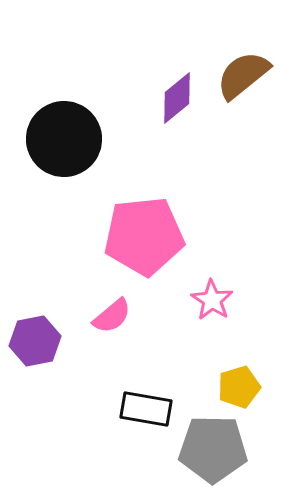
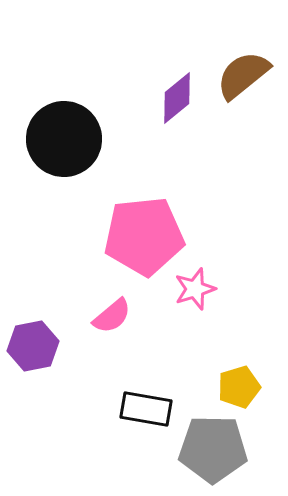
pink star: moved 17 px left, 11 px up; rotated 21 degrees clockwise
purple hexagon: moved 2 px left, 5 px down
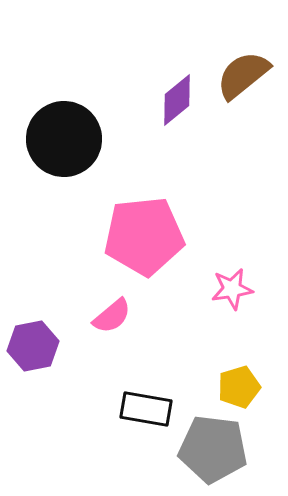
purple diamond: moved 2 px down
pink star: moved 37 px right; rotated 9 degrees clockwise
gray pentagon: rotated 6 degrees clockwise
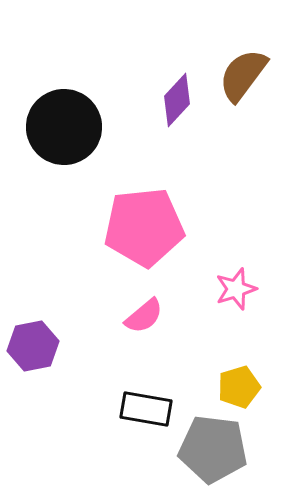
brown semicircle: rotated 14 degrees counterclockwise
purple diamond: rotated 8 degrees counterclockwise
black circle: moved 12 px up
pink pentagon: moved 9 px up
pink star: moved 4 px right; rotated 9 degrees counterclockwise
pink semicircle: moved 32 px right
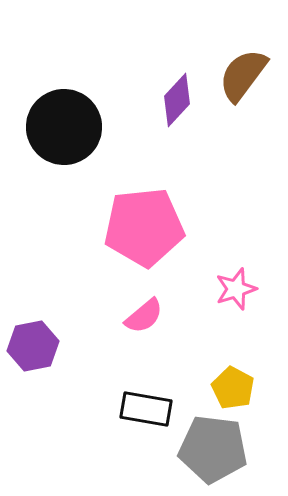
yellow pentagon: moved 6 px left, 1 px down; rotated 27 degrees counterclockwise
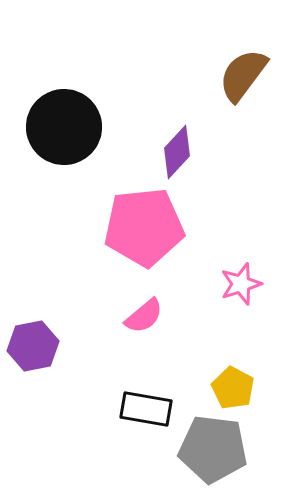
purple diamond: moved 52 px down
pink star: moved 5 px right, 5 px up
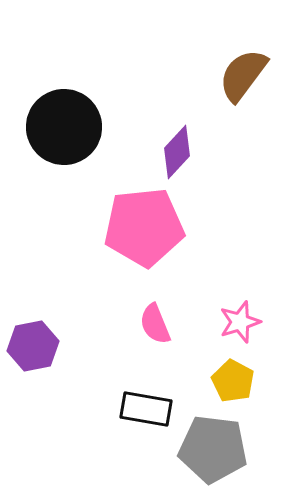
pink star: moved 1 px left, 38 px down
pink semicircle: moved 11 px right, 8 px down; rotated 108 degrees clockwise
yellow pentagon: moved 7 px up
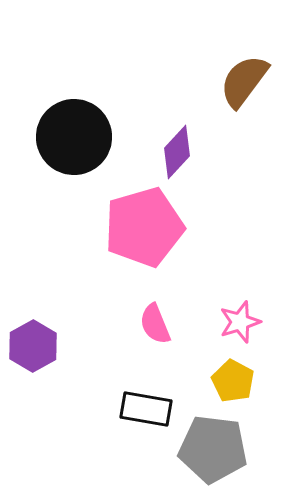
brown semicircle: moved 1 px right, 6 px down
black circle: moved 10 px right, 10 px down
pink pentagon: rotated 10 degrees counterclockwise
purple hexagon: rotated 18 degrees counterclockwise
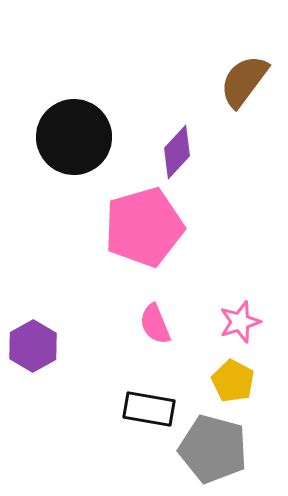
black rectangle: moved 3 px right
gray pentagon: rotated 8 degrees clockwise
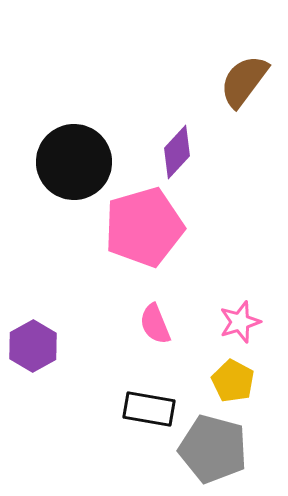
black circle: moved 25 px down
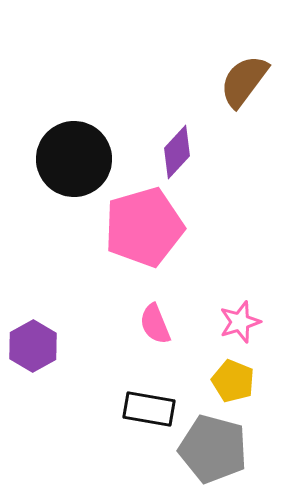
black circle: moved 3 px up
yellow pentagon: rotated 6 degrees counterclockwise
